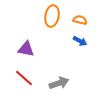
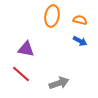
red line: moved 3 px left, 4 px up
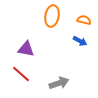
orange semicircle: moved 4 px right
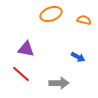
orange ellipse: moved 1 px left, 2 px up; rotated 60 degrees clockwise
blue arrow: moved 2 px left, 16 px down
gray arrow: rotated 18 degrees clockwise
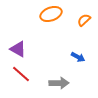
orange semicircle: rotated 56 degrees counterclockwise
purple triangle: moved 8 px left; rotated 18 degrees clockwise
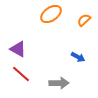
orange ellipse: rotated 15 degrees counterclockwise
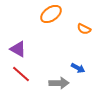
orange semicircle: moved 9 px down; rotated 112 degrees counterclockwise
blue arrow: moved 11 px down
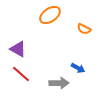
orange ellipse: moved 1 px left, 1 px down
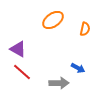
orange ellipse: moved 3 px right, 5 px down
orange semicircle: moved 1 px right; rotated 104 degrees counterclockwise
red line: moved 1 px right, 2 px up
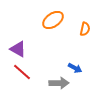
blue arrow: moved 3 px left
